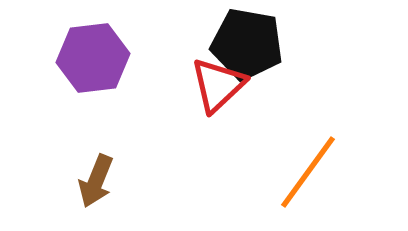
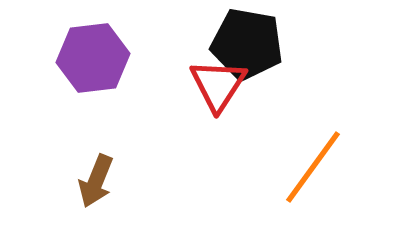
red triangle: rotated 14 degrees counterclockwise
orange line: moved 5 px right, 5 px up
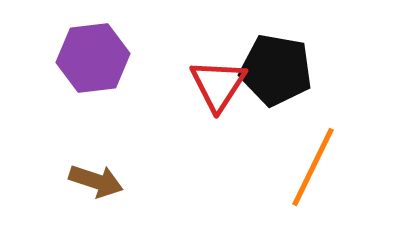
black pentagon: moved 29 px right, 26 px down
orange line: rotated 10 degrees counterclockwise
brown arrow: rotated 94 degrees counterclockwise
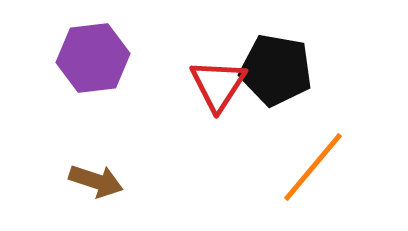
orange line: rotated 14 degrees clockwise
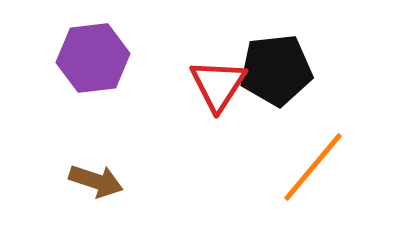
black pentagon: rotated 16 degrees counterclockwise
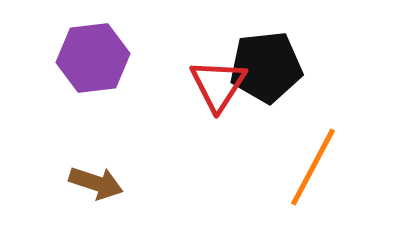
black pentagon: moved 10 px left, 3 px up
orange line: rotated 12 degrees counterclockwise
brown arrow: moved 2 px down
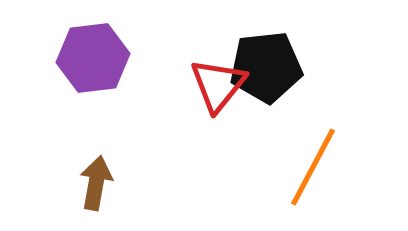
red triangle: rotated 6 degrees clockwise
brown arrow: rotated 98 degrees counterclockwise
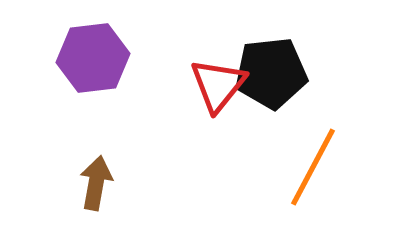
black pentagon: moved 5 px right, 6 px down
